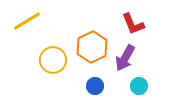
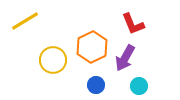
yellow line: moved 2 px left
blue circle: moved 1 px right, 1 px up
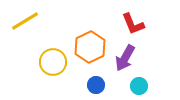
orange hexagon: moved 2 px left
yellow circle: moved 2 px down
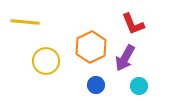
yellow line: moved 1 px down; rotated 36 degrees clockwise
orange hexagon: moved 1 px right
yellow circle: moved 7 px left, 1 px up
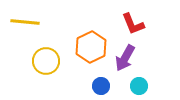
blue circle: moved 5 px right, 1 px down
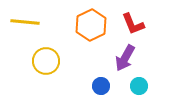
orange hexagon: moved 22 px up
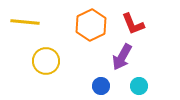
purple arrow: moved 3 px left, 1 px up
